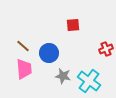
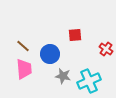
red square: moved 2 px right, 10 px down
red cross: rotated 32 degrees counterclockwise
blue circle: moved 1 px right, 1 px down
cyan cross: rotated 30 degrees clockwise
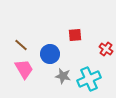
brown line: moved 2 px left, 1 px up
pink trapezoid: rotated 25 degrees counterclockwise
cyan cross: moved 2 px up
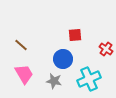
blue circle: moved 13 px right, 5 px down
pink trapezoid: moved 5 px down
gray star: moved 9 px left, 5 px down
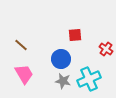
blue circle: moved 2 px left
gray star: moved 9 px right
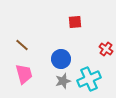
red square: moved 13 px up
brown line: moved 1 px right
pink trapezoid: rotated 15 degrees clockwise
gray star: rotated 28 degrees counterclockwise
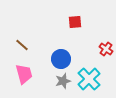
cyan cross: rotated 20 degrees counterclockwise
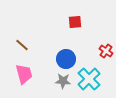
red cross: moved 2 px down
blue circle: moved 5 px right
gray star: rotated 21 degrees clockwise
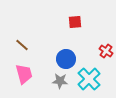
gray star: moved 3 px left
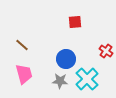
cyan cross: moved 2 px left
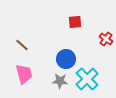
red cross: moved 12 px up
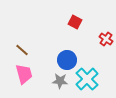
red square: rotated 32 degrees clockwise
brown line: moved 5 px down
blue circle: moved 1 px right, 1 px down
